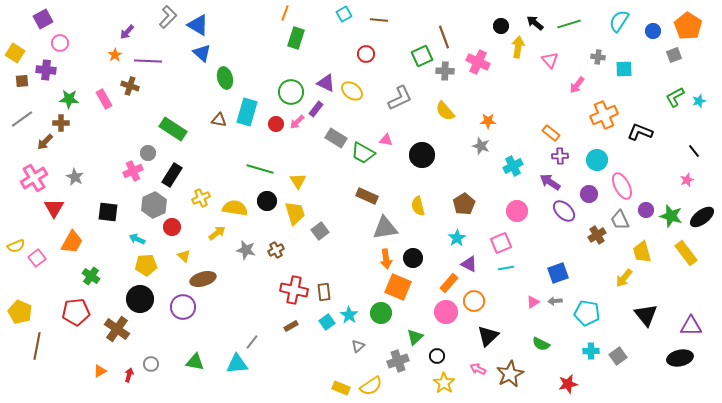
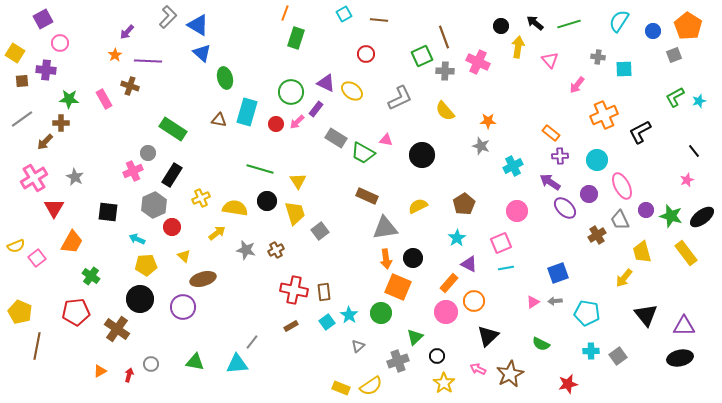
black L-shape at (640, 132): rotated 50 degrees counterclockwise
yellow semicircle at (418, 206): rotated 78 degrees clockwise
purple ellipse at (564, 211): moved 1 px right, 3 px up
purple triangle at (691, 326): moved 7 px left
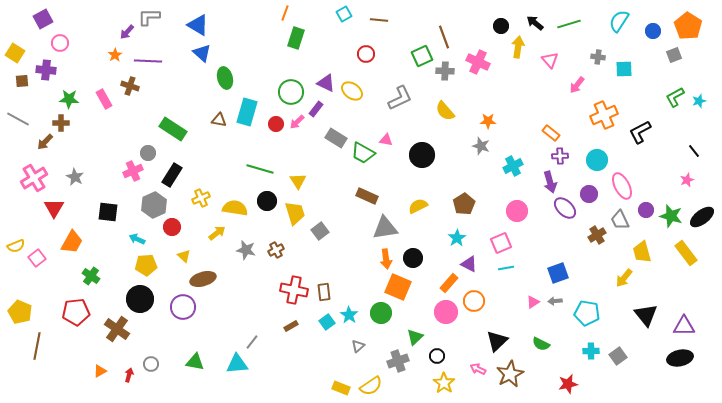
gray L-shape at (168, 17): moved 19 px left; rotated 135 degrees counterclockwise
gray line at (22, 119): moved 4 px left; rotated 65 degrees clockwise
purple arrow at (550, 182): rotated 140 degrees counterclockwise
black triangle at (488, 336): moved 9 px right, 5 px down
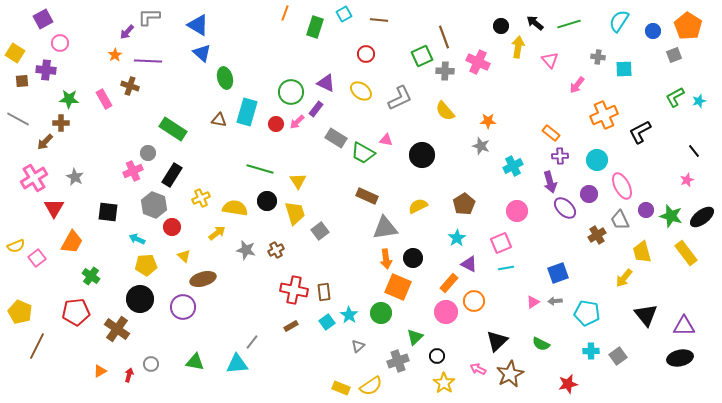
green rectangle at (296, 38): moved 19 px right, 11 px up
yellow ellipse at (352, 91): moved 9 px right
gray hexagon at (154, 205): rotated 15 degrees counterclockwise
brown line at (37, 346): rotated 16 degrees clockwise
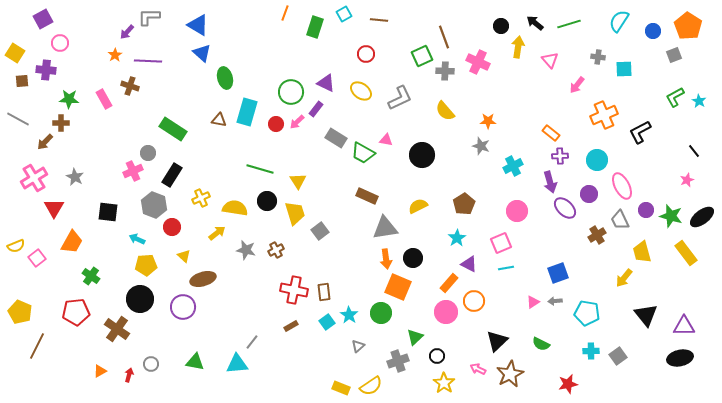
cyan star at (699, 101): rotated 24 degrees counterclockwise
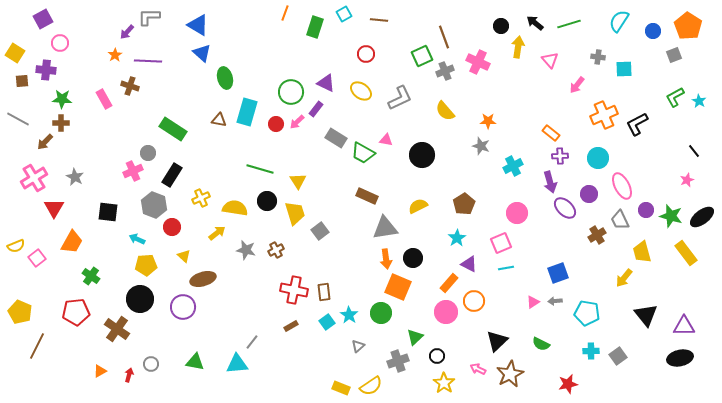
gray cross at (445, 71): rotated 24 degrees counterclockwise
green star at (69, 99): moved 7 px left
black L-shape at (640, 132): moved 3 px left, 8 px up
cyan circle at (597, 160): moved 1 px right, 2 px up
pink circle at (517, 211): moved 2 px down
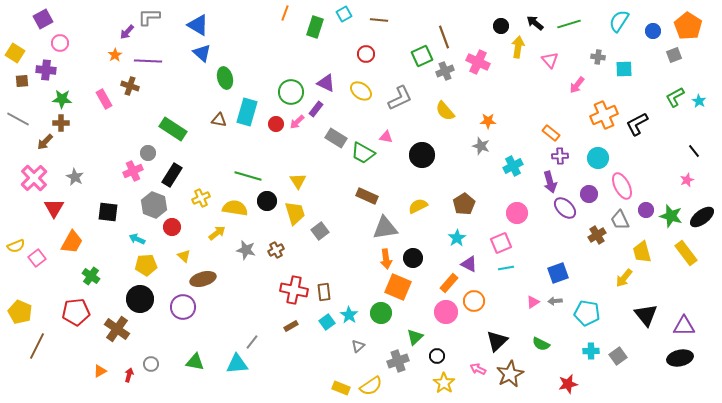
pink triangle at (386, 140): moved 3 px up
green line at (260, 169): moved 12 px left, 7 px down
pink cross at (34, 178): rotated 12 degrees counterclockwise
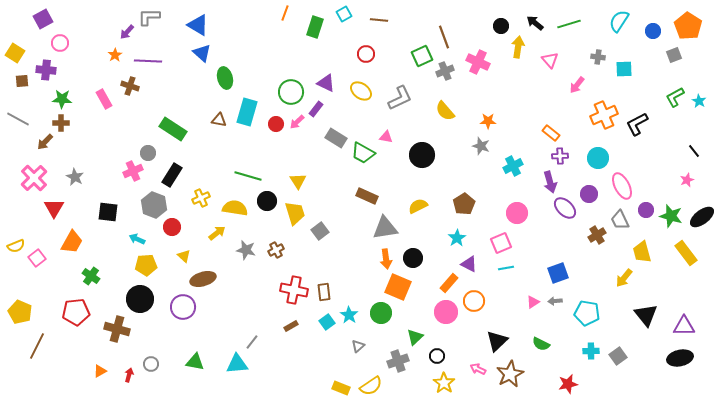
brown cross at (117, 329): rotated 20 degrees counterclockwise
